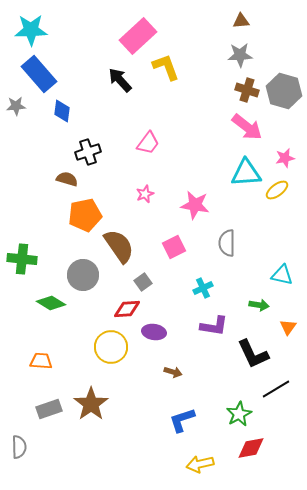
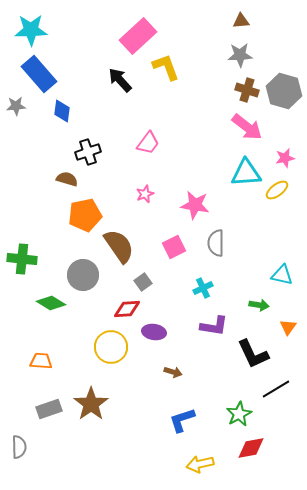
gray semicircle at (227, 243): moved 11 px left
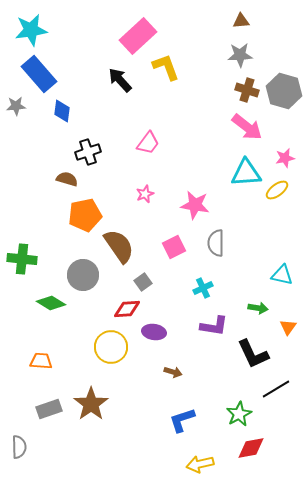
cyan star at (31, 30): rotated 8 degrees counterclockwise
green arrow at (259, 305): moved 1 px left, 3 px down
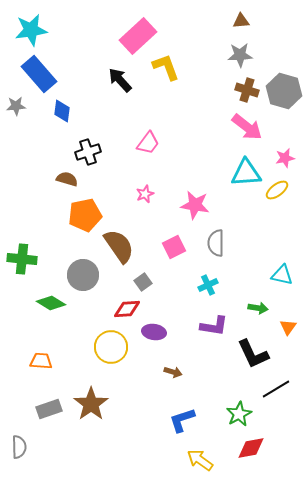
cyan cross at (203, 288): moved 5 px right, 3 px up
yellow arrow at (200, 464): moved 4 px up; rotated 48 degrees clockwise
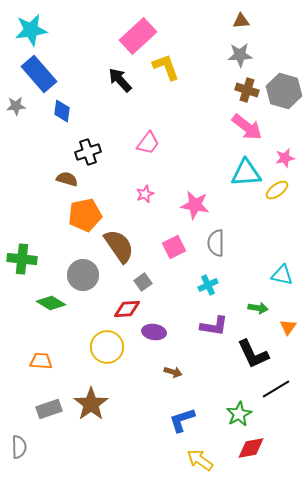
yellow circle at (111, 347): moved 4 px left
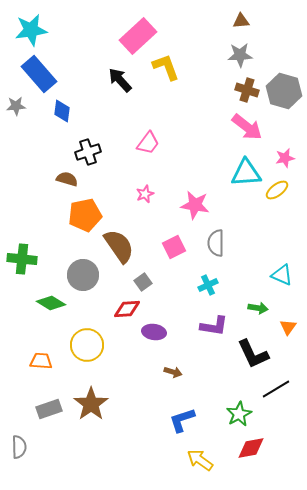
cyan triangle at (282, 275): rotated 10 degrees clockwise
yellow circle at (107, 347): moved 20 px left, 2 px up
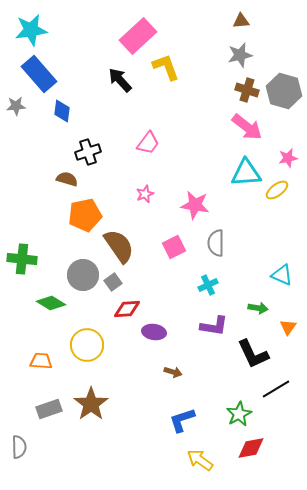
gray star at (240, 55): rotated 10 degrees counterclockwise
pink star at (285, 158): moved 3 px right
gray square at (143, 282): moved 30 px left
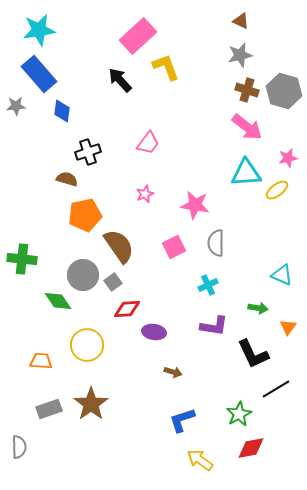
brown triangle at (241, 21): rotated 30 degrees clockwise
cyan star at (31, 30): moved 8 px right
green diamond at (51, 303): moved 7 px right, 2 px up; rotated 24 degrees clockwise
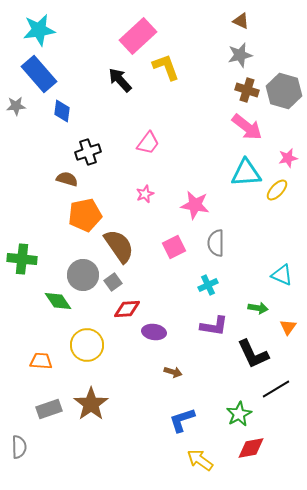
yellow ellipse at (277, 190): rotated 10 degrees counterclockwise
